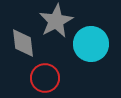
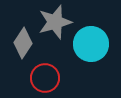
gray star: moved 1 px left, 1 px down; rotated 12 degrees clockwise
gray diamond: rotated 40 degrees clockwise
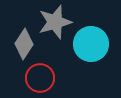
gray diamond: moved 1 px right, 1 px down
red circle: moved 5 px left
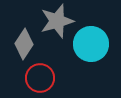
gray star: moved 2 px right, 1 px up
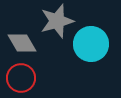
gray diamond: moved 2 px left, 1 px up; rotated 64 degrees counterclockwise
red circle: moved 19 px left
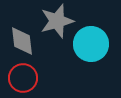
gray diamond: moved 2 px up; rotated 24 degrees clockwise
red circle: moved 2 px right
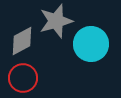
gray star: moved 1 px left
gray diamond: rotated 68 degrees clockwise
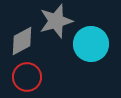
red circle: moved 4 px right, 1 px up
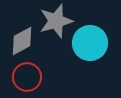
cyan circle: moved 1 px left, 1 px up
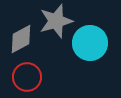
gray diamond: moved 1 px left, 2 px up
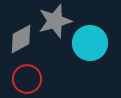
gray star: moved 1 px left
red circle: moved 2 px down
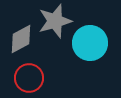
red circle: moved 2 px right, 1 px up
